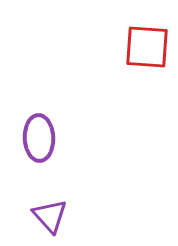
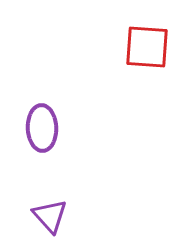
purple ellipse: moved 3 px right, 10 px up
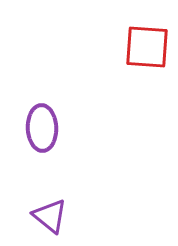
purple triangle: rotated 9 degrees counterclockwise
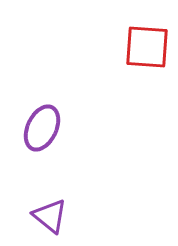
purple ellipse: rotated 27 degrees clockwise
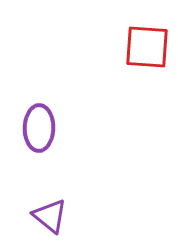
purple ellipse: moved 3 px left; rotated 24 degrees counterclockwise
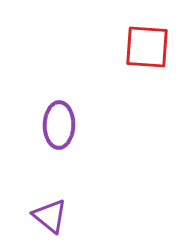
purple ellipse: moved 20 px right, 3 px up
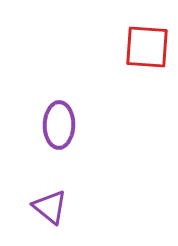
purple triangle: moved 9 px up
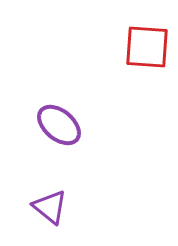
purple ellipse: rotated 51 degrees counterclockwise
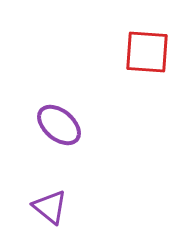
red square: moved 5 px down
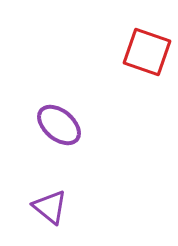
red square: rotated 15 degrees clockwise
